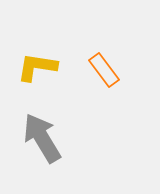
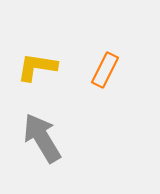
orange rectangle: moved 1 px right; rotated 64 degrees clockwise
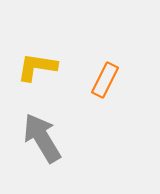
orange rectangle: moved 10 px down
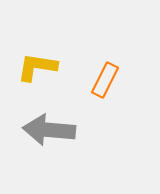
gray arrow: moved 7 px right, 8 px up; rotated 54 degrees counterclockwise
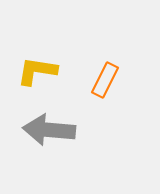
yellow L-shape: moved 4 px down
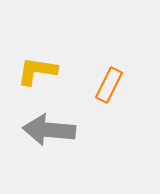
orange rectangle: moved 4 px right, 5 px down
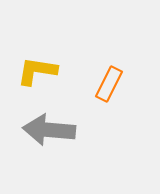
orange rectangle: moved 1 px up
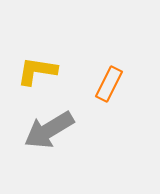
gray arrow: rotated 36 degrees counterclockwise
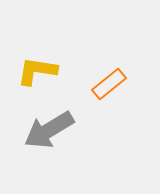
orange rectangle: rotated 24 degrees clockwise
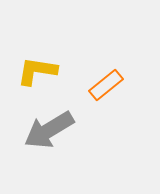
orange rectangle: moved 3 px left, 1 px down
